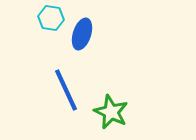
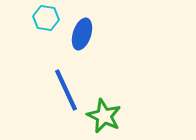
cyan hexagon: moved 5 px left
green star: moved 7 px left, 4 px down
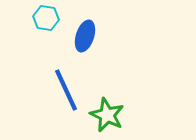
blue ellipse: moved 3 px right, 2 px down
green star: moved 3 px right, 1 px up
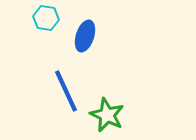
blue line: moved 1 px down
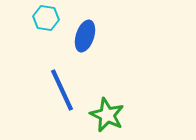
blue line: moved 4 px left, 1 px up
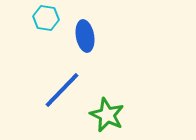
blue ellipse: rotated 28 degrees counterclockwise
blue line: rotated 69 degrees clockwise
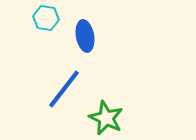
blue line: moved 2 px right, 1 px up; rotated 6 degrees counterclockwise
green star: moved 1 px left, 3 px down
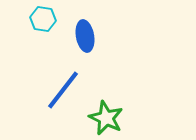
cyan hexagon: moved 3 px left, 1 px down
blue line: moved 1 px left, 1 px down
